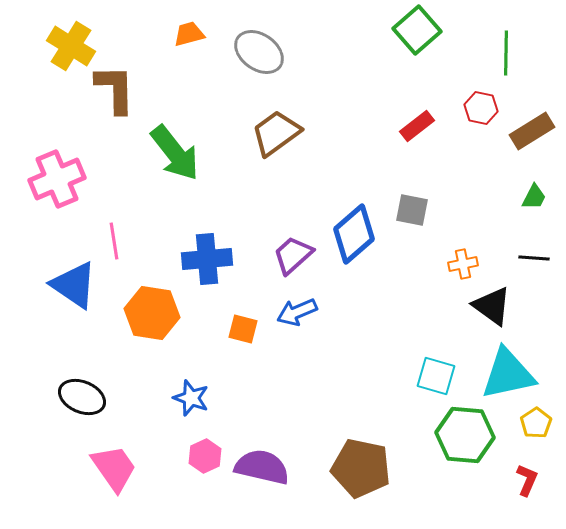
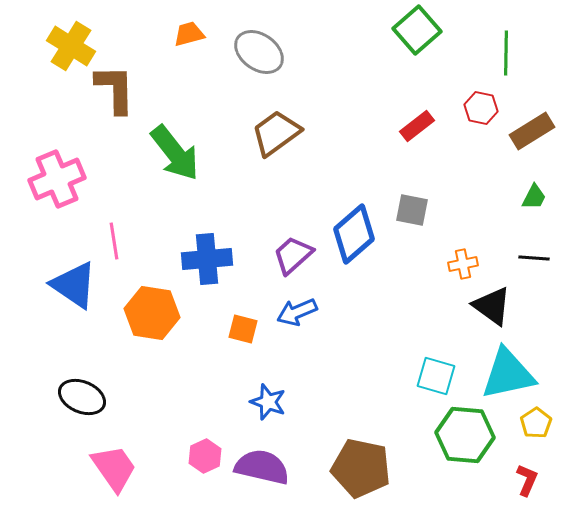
blue star: moved 77 px right, 4 px down
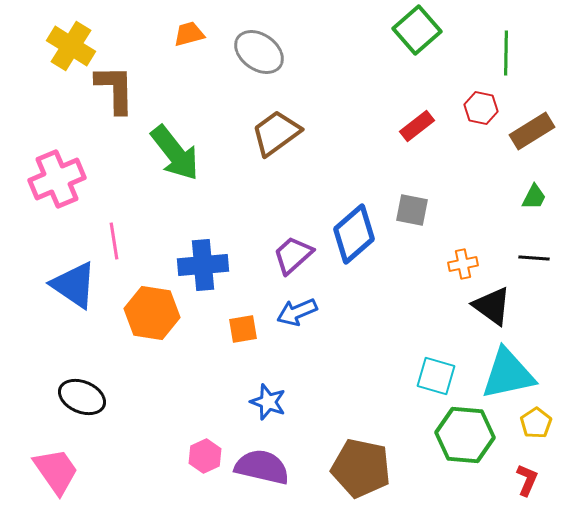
blue cross: moved 4 px left, 6 px down
orange square: rotated 24 degrees counterclockwise
pink trapezoid: moved 58 px left, 3 px down
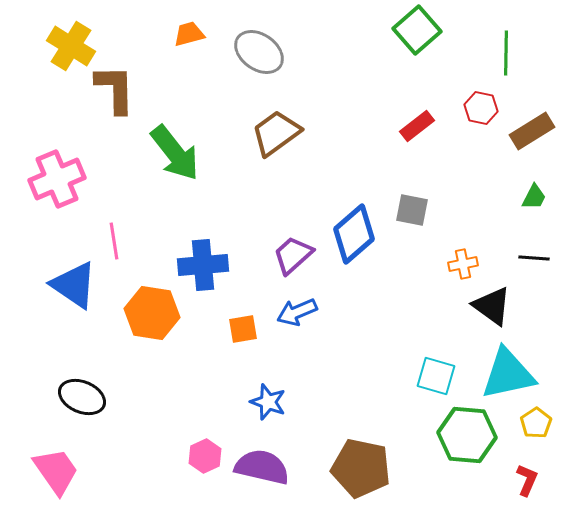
green hexagon: moved 2 px right
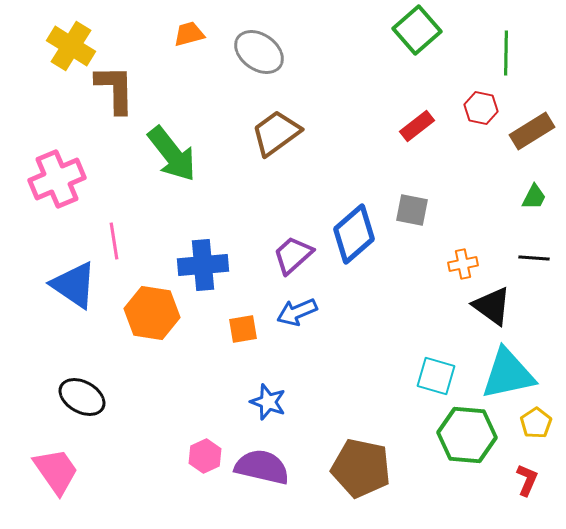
green arrow: moved 3 px left, 1 px down
black ellipse: rotated 6 degrees clockwise
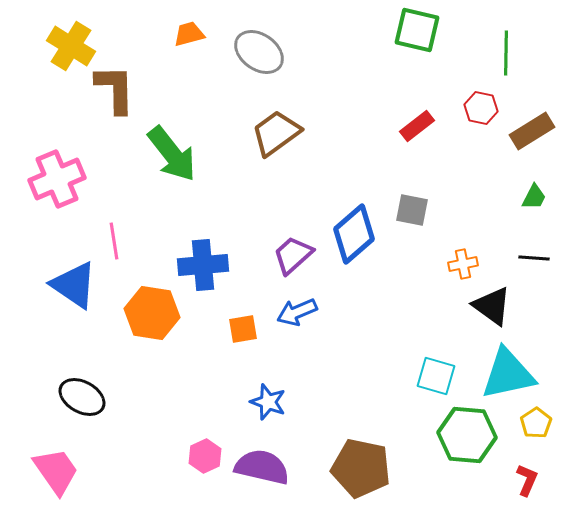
green square: rotated 36 degrees counterclockwise
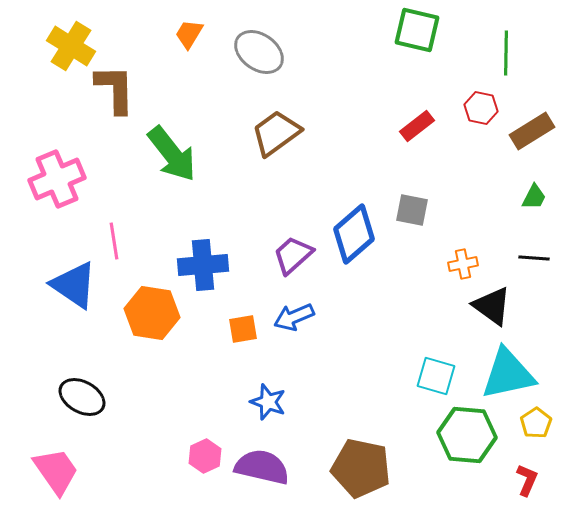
orange trapezoid: rotated 44 degrees counterclockwise
blue arrow: moved 3 px left, 5 px down
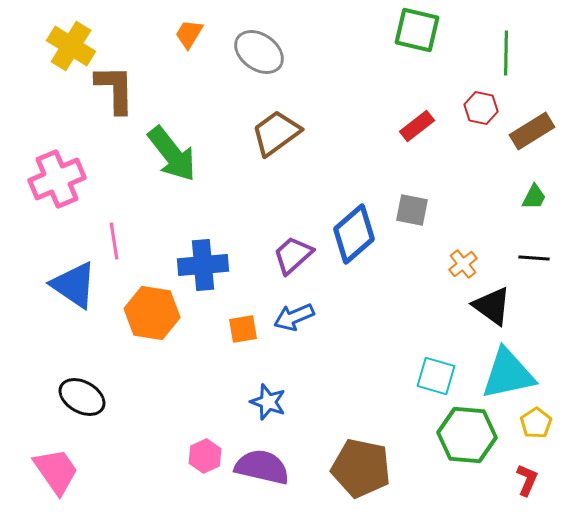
orange cross: rotated 28 degrees counterclockwise
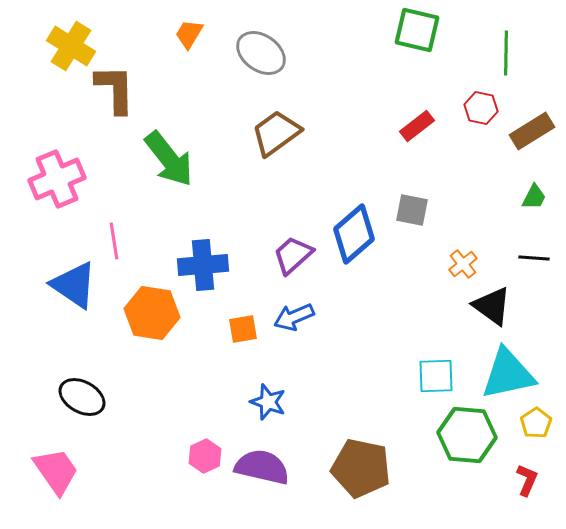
gray ellipse: moved 2 px right, 1 px down
green arrow: moved 3 px left, 5 px down
cyan square: rotated 18 degrees counterclockwise
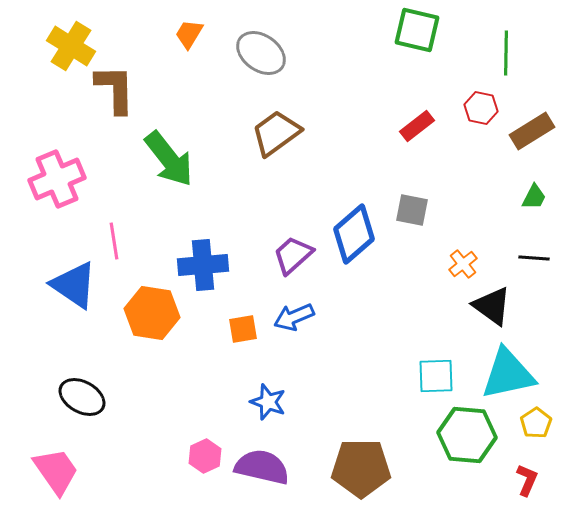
brown pentagon: rotated 12 degrees counterclockwise
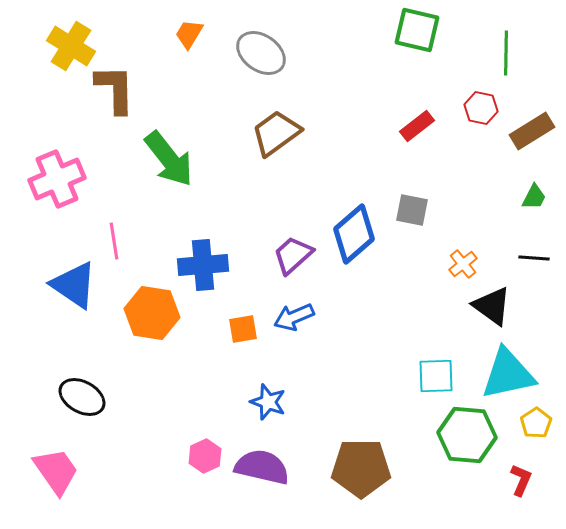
red L-shape: moved 6 px left
